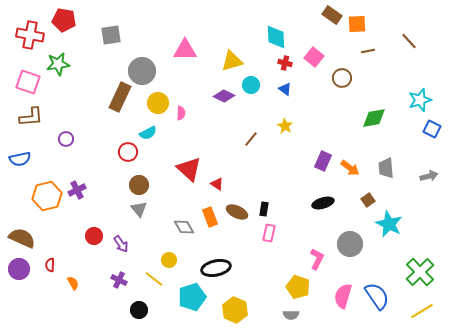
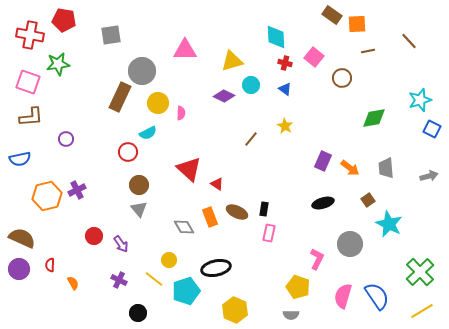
cyan pentagon at (192, 297): moved 6 px left, 6 px up
black circle at (139, 310): moved 1 px left, 3 px down
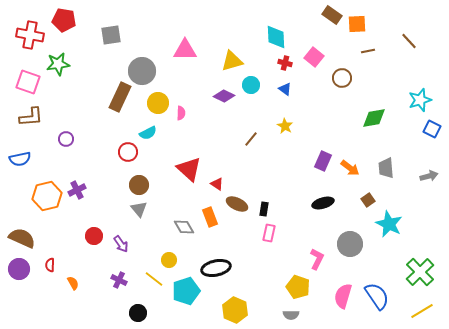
brown ellipse at (237, 212): moved 8 px up
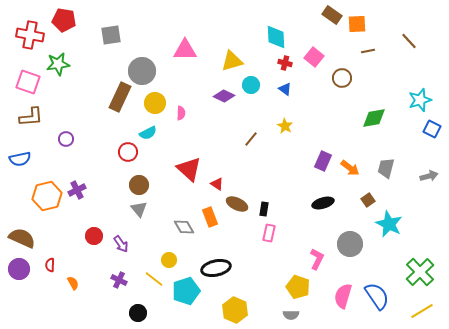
yellow circle at (158, 103): moved 3 px left
gray trapezoid at (386, 168): rotated 20 degrees clockwise
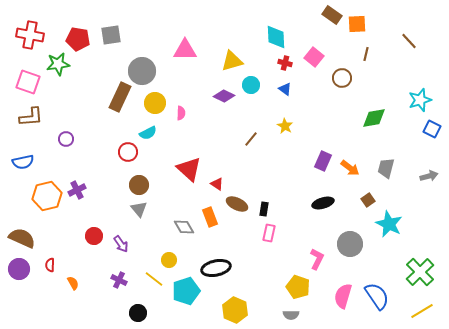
red pentagon at (64, 20): moved 14 px right, 19 px down
brown line at (368, 51): moved 2 px left, 3 px down; rotated 64 degrees counterclockwise
blue semicircle at (20, 159): moved 3 px right, 3 px down
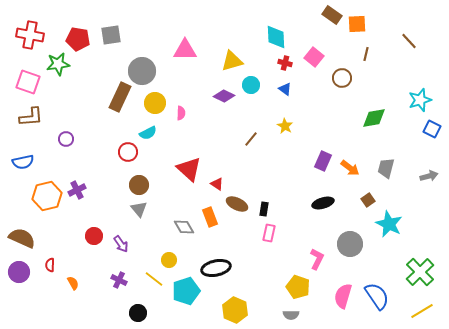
purple circle at (19, 269): moved 3 px down
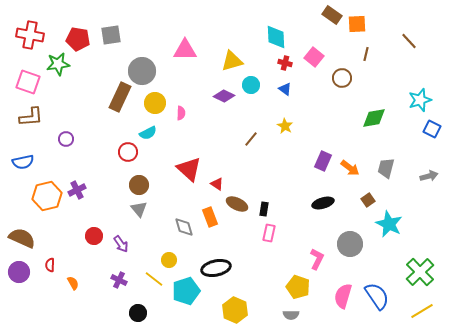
gray diamond at (184, 227): rotated 15 degrees clockwise
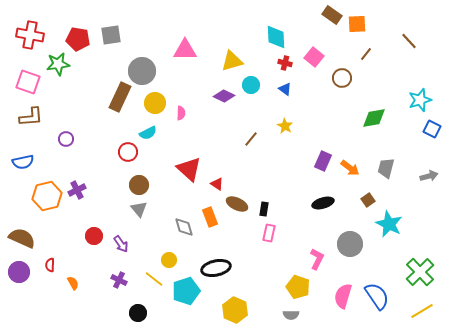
brown line at (366, 54): rotated 24 degrees clockwise
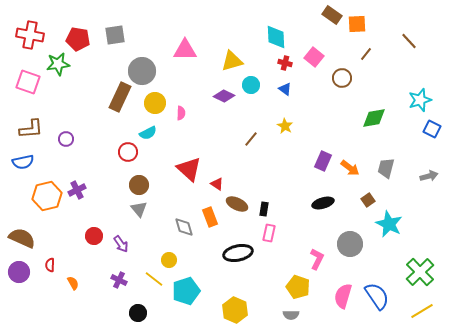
gray square at (111, 35): moved 4 px right
brown L-shape at (31, 117): moved 12 px down
black ellipse at (216, 268): moved 22 px right, 15 px up
